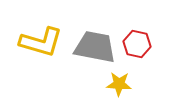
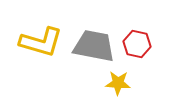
gray trapezoid: moved 1 px left, 1 px up
yellow star: moved 1 px left, 1 px up
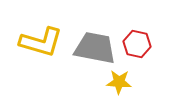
gray trapezoid: moved 1 px right, 2 px down
yellow star: moved 1 px right, 1 px up
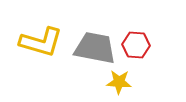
red hexagon: moved 1 px left, 1 px down; rotated 8 degrees counterclockwise
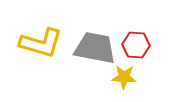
yellow L-shape: moved 1 px down
yellow star: moved 5 px right, 5 px up
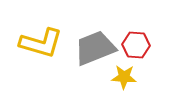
gray trapezoid: rotated 33 degrees counterclockwise
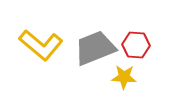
yellow L-shape: moved 2 px down; rotated 24 degrees clockwise
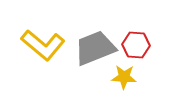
yellow L-shape: moved 2 px right
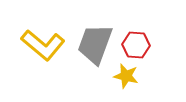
gray trapezoid: moved 4 px up; rotated 48 degrees counterclockwise
yellow star: moved 2 px right, 1 px up; rotated 10 degrees clockwise
